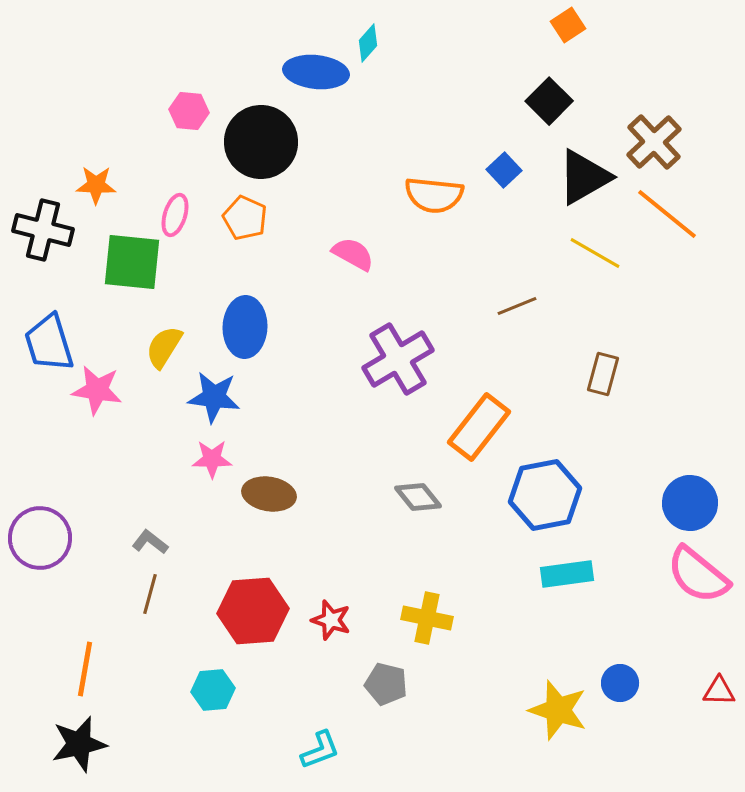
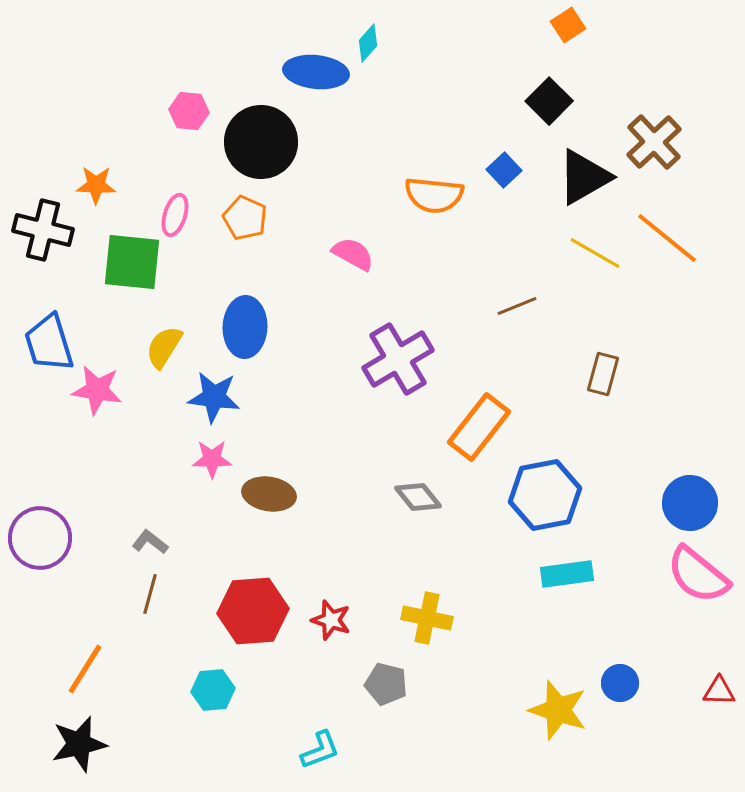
orange line at (667, 214): moved 24 px down
orange line at (85, 669): rotated 22 degrees clockwise
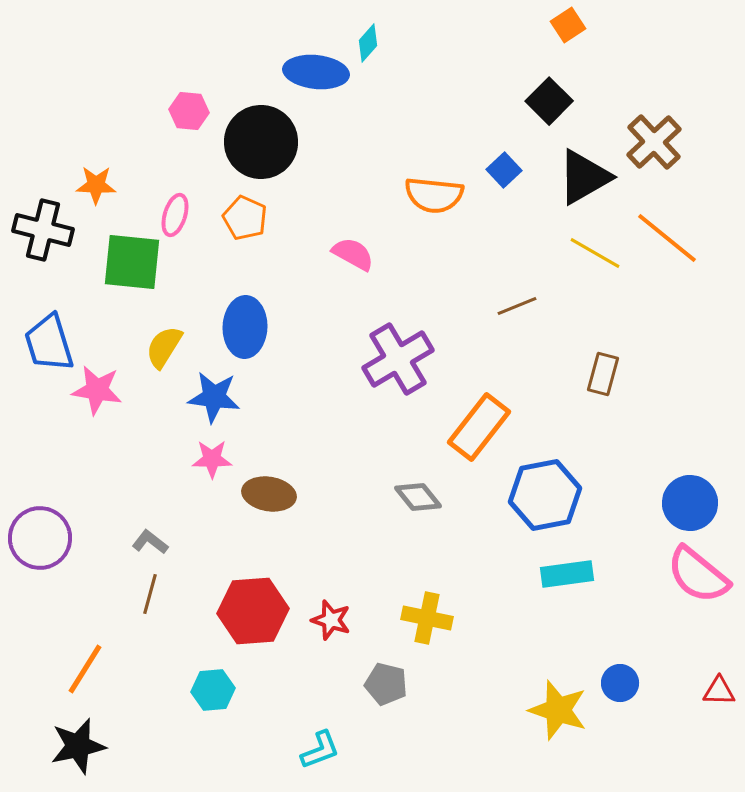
black star at (79, 744): moved 1 px left, 2 px down
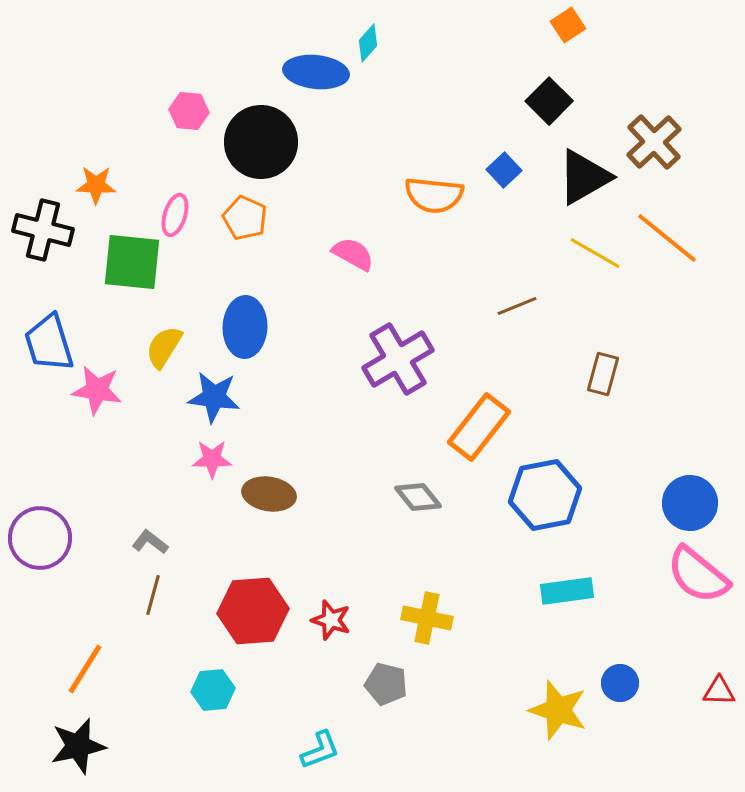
cyan rectangle at (567, 574): moved 17 px down
brown line at (150, 594): moved 3 px right, 1 px down
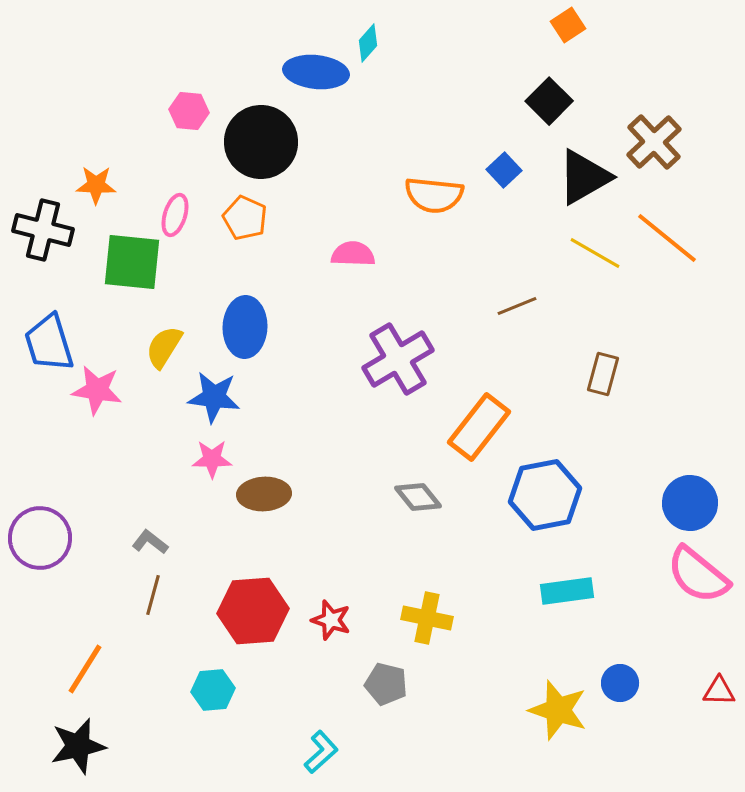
pink semicircle at (353, 254): rotated 27 degrees counterclockwise
brown ellipse at (269, 494): moved 5 px left; rotated 12 degrees counterclockwise
cyan L-shape at (320, 750): moved 1 px right, 2 px down; rotated 21 degrees counterclockwise
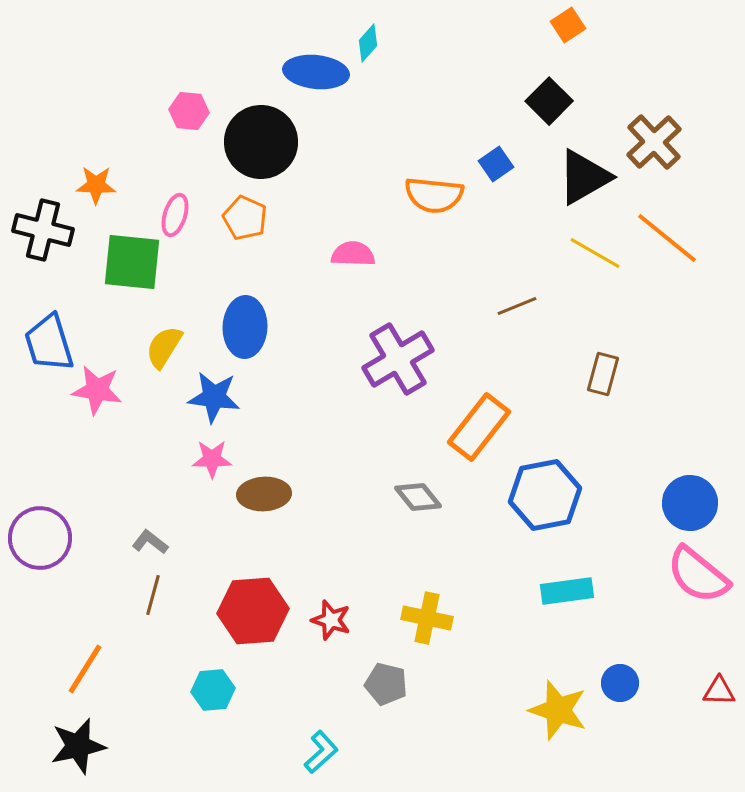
blue square at (504, 170): moved 8 px left, 6 px up; rotated 8 degrees clockwise
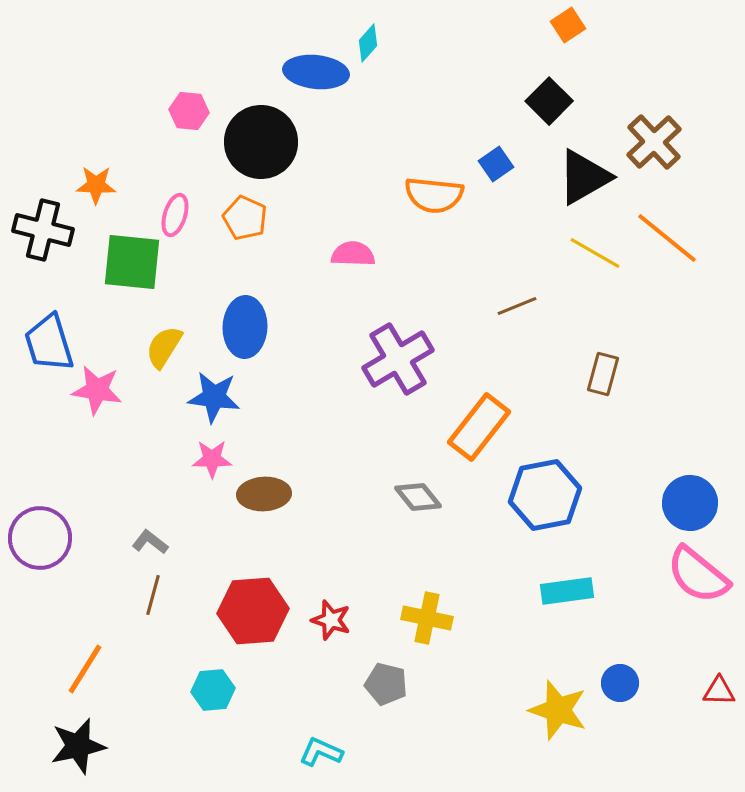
cyan L-shape at (321, 752): rotated 114 degrees counterclockwise
